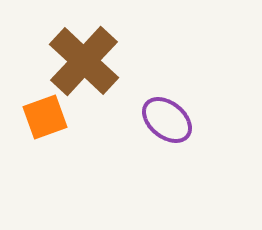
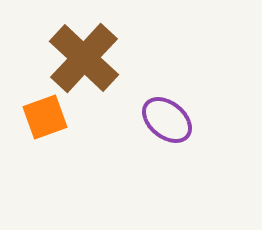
brown cross: moved 3 px up
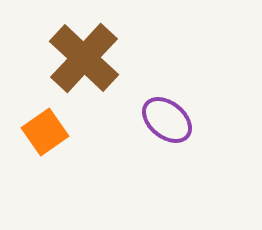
orange square: moved 15 px down; rotated 15 degrees counterclockwise
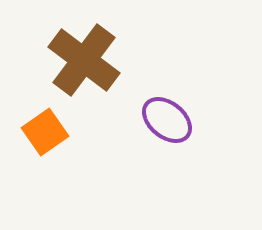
brown cross: moved 2 px down; rotated 6 degrees counterclockwise
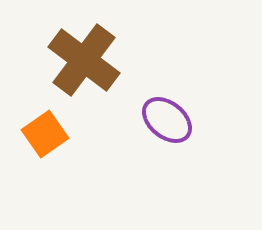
orange square: moved 2 px down
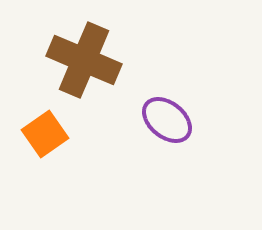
brown cross: rotated 14 degrees counterclockwise
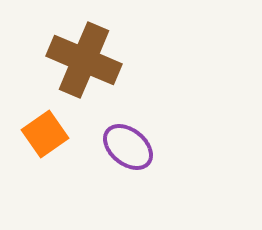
purple ellipse: moved 39 px left, 27 px down
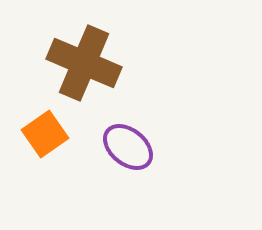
brown cross: moved 3 px down
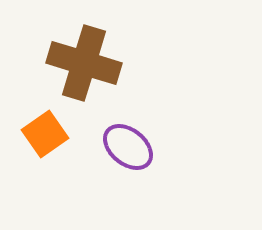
brown cross: rotated 6 degrees counterclockwise
